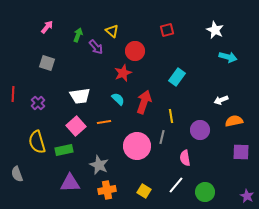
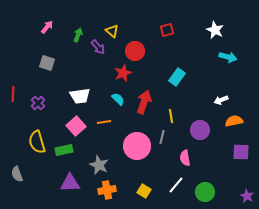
purple arrow: moved 2 px right
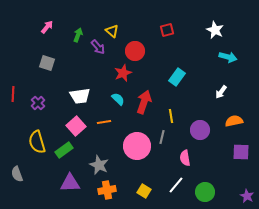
white arrow: moved 8 px up; rotated 32 degrees counterclockwise
green rectangle: rotated 24 degrees counterclockwise
